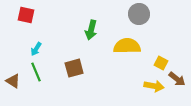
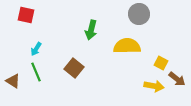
brown square: rotated 36 degrees counterclockwise
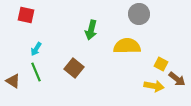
yellow square: moved 1 px down
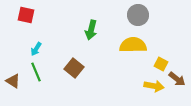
gray circle: moved 1 px left, 1 px down
yellow semicircle: moved 6 px right, 1 px up
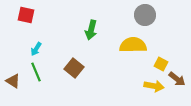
gray circle: moved 7 px right
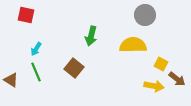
green arrow: moved 6 px down
brown triangle: moved 2 px left, 1 px up
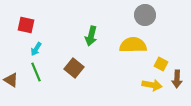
red square: moved 10 px down
brown arrow: rotated 54 degrees clockwise
yellow arrow: moved 2 px left, 1 px up
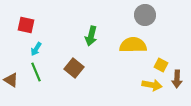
yellow square: moved 1 px down
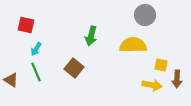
yellow square: rotated 16 degrees counterclockwise
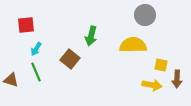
red square: rotated 18 degrees counterclockwise
brown square: moved 4 px left, 9 px up
brown triangle: rotated 14 degrees counterclockwise
